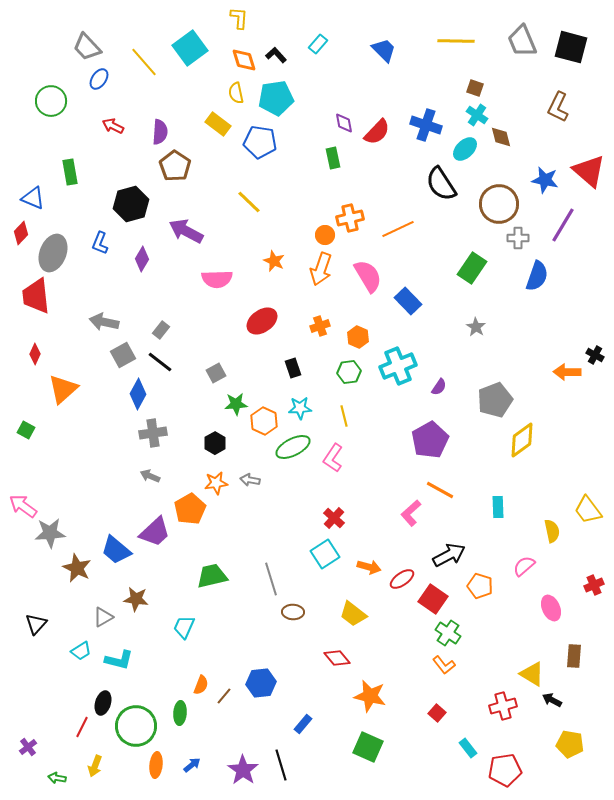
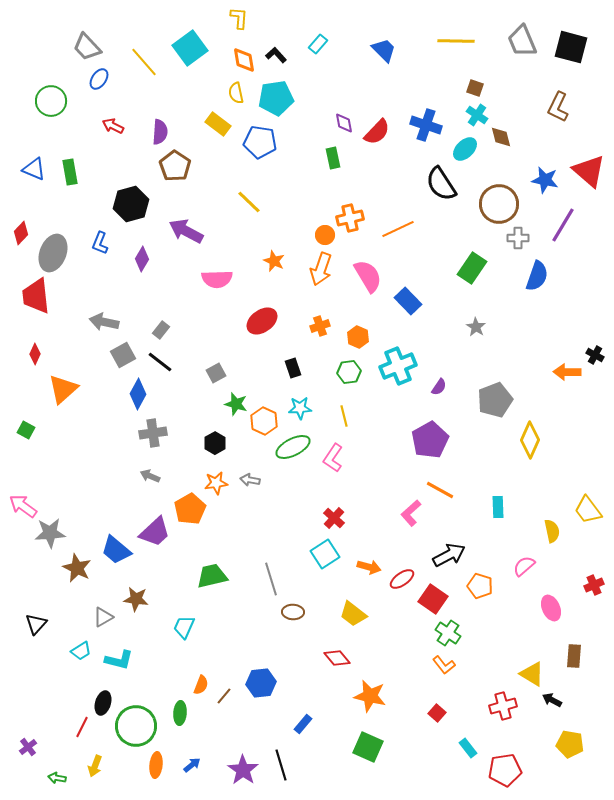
orange diamond at (244, 60): rotated 8 degrees clockwise
blue triangle at (33, 198): moved 1 px right, 29 px up
green star at (236, 404): rotated 20 degrees clockwise
yellow diamond at (522, 440): moved 8 px right; rotated 30 degrees counterclockwise
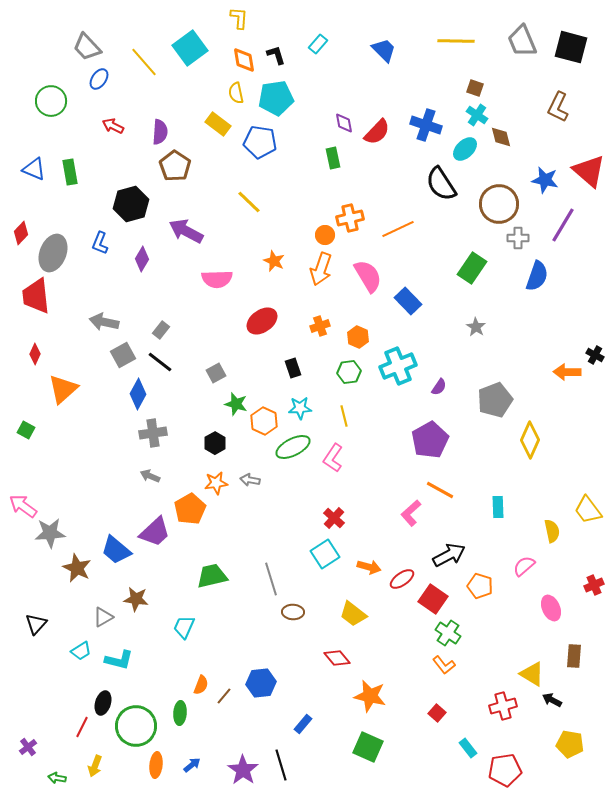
black L-shape at (276, 55): rotated 25 degrees clockwise
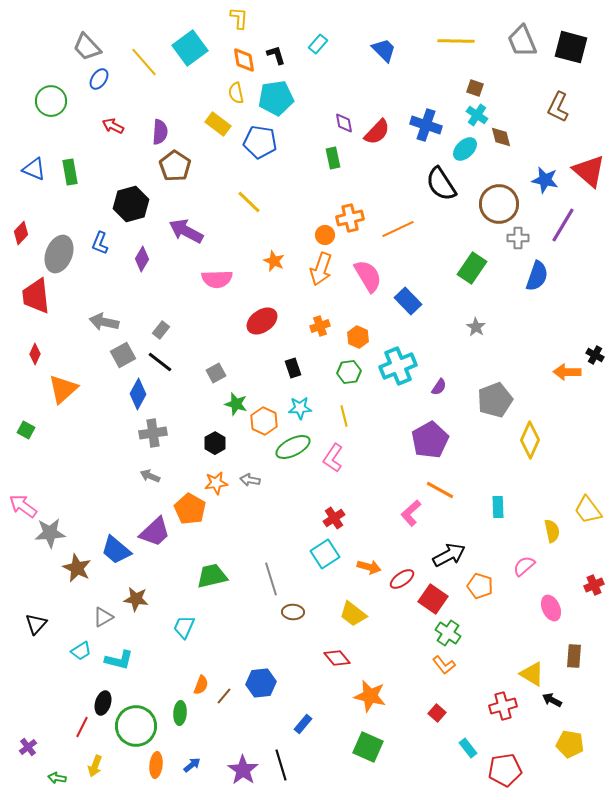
gray ellipse at (53, 253): moved 6 px right, 1 px down
orange pentagon at (190, 509): rotated 12 degrees counterclockwise
red cross at (334, 518): rotated 15 degrees clockwise
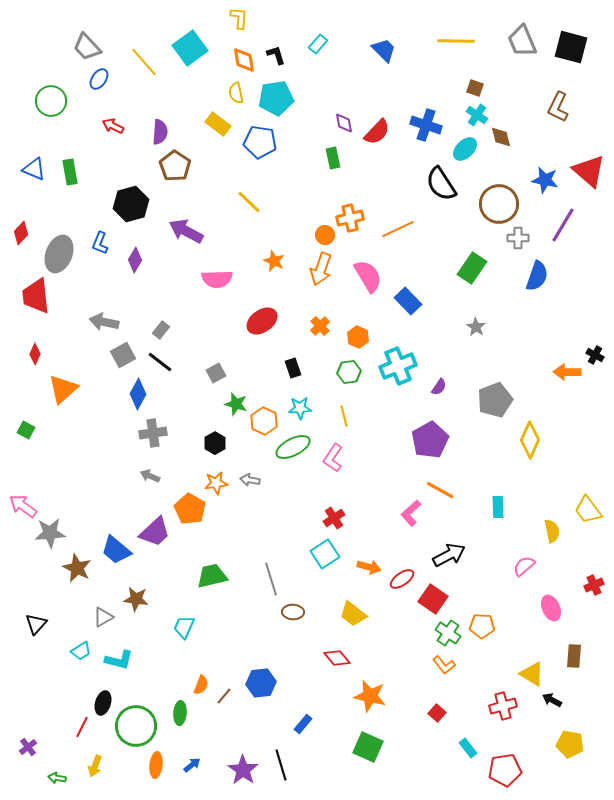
purple diamond at (142, 259): moved 7 px left, 1 px down
orange cross at (320, 326): rotated 24 degrees counterclockwise
orange pentagon at (480, 586): moved 2 px right, 40 px down; rotated 15 degrees counterclockwise
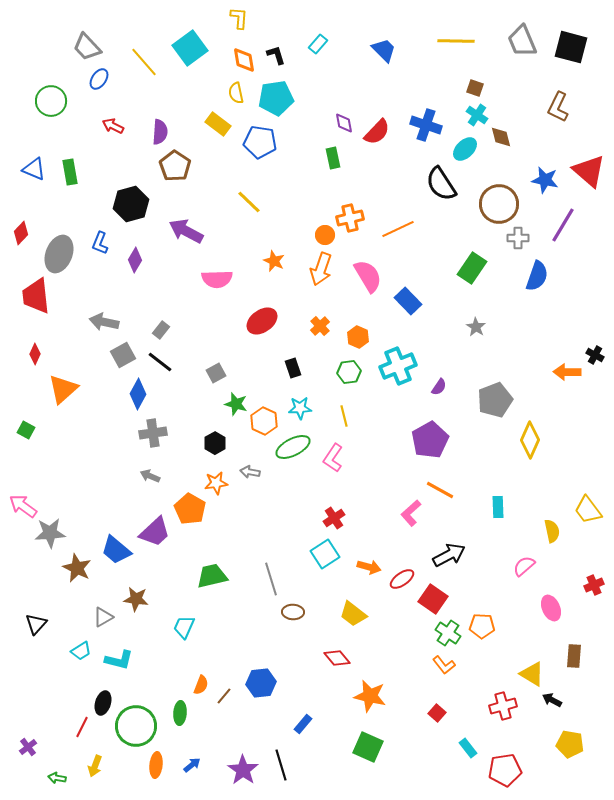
gray arrow at (250, 480): moved 8 px up
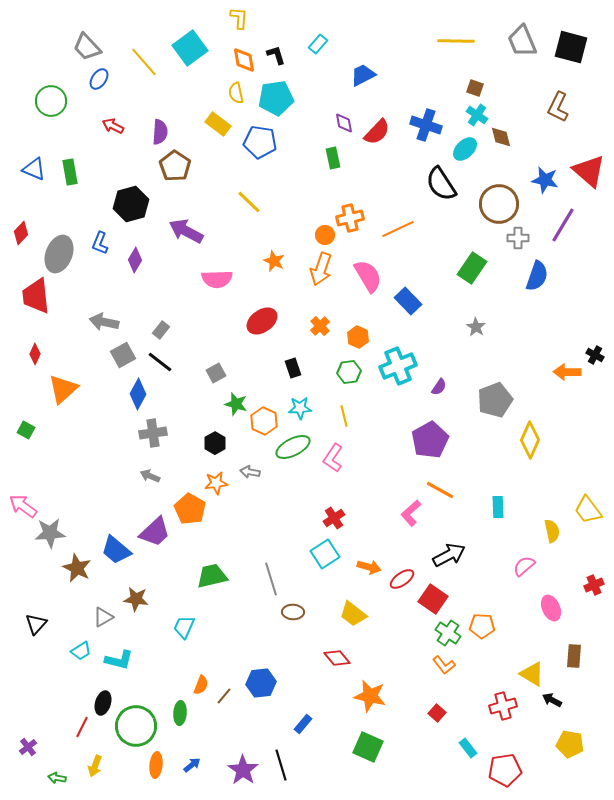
blue trapezoid at (384, 50): moved 21 px left, 25 px down; rotated 72 degrees counterclockwise
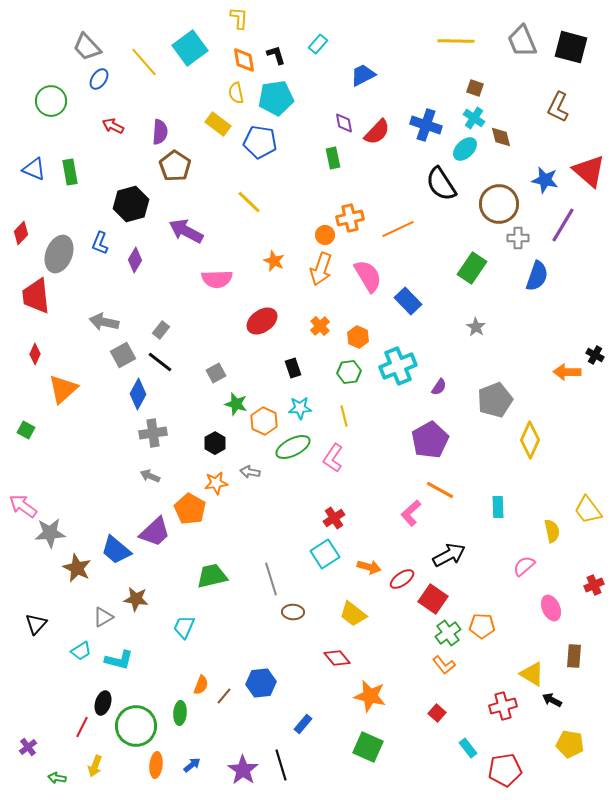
cyan cross at (477, 115): moved 3 px left, 3 px down
green cross at (448, 633): rotated 20 degrees clockwise
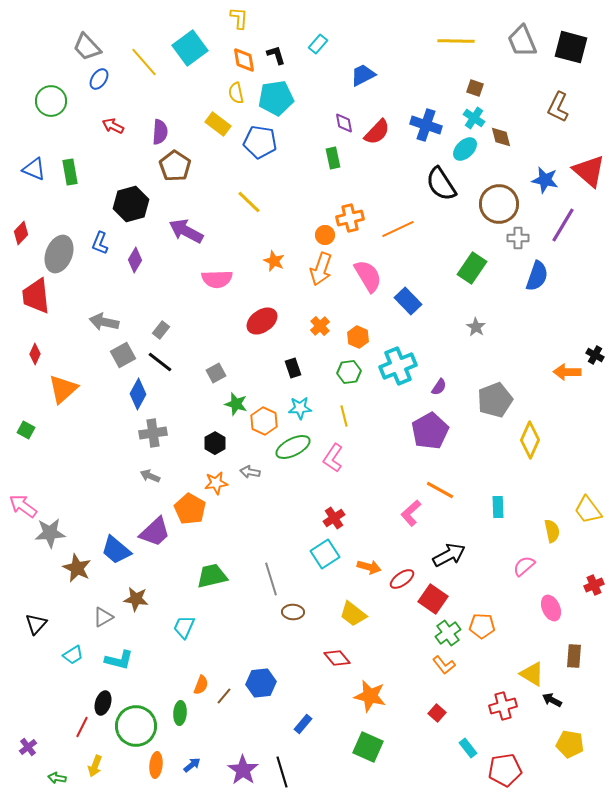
purple pentagon at (430, 440): moved 9 px up
cyan trapezoid at (81, 651): moved 8 px left, 4 px down
black line at (281, 765): moved 1 px right, 7 px down
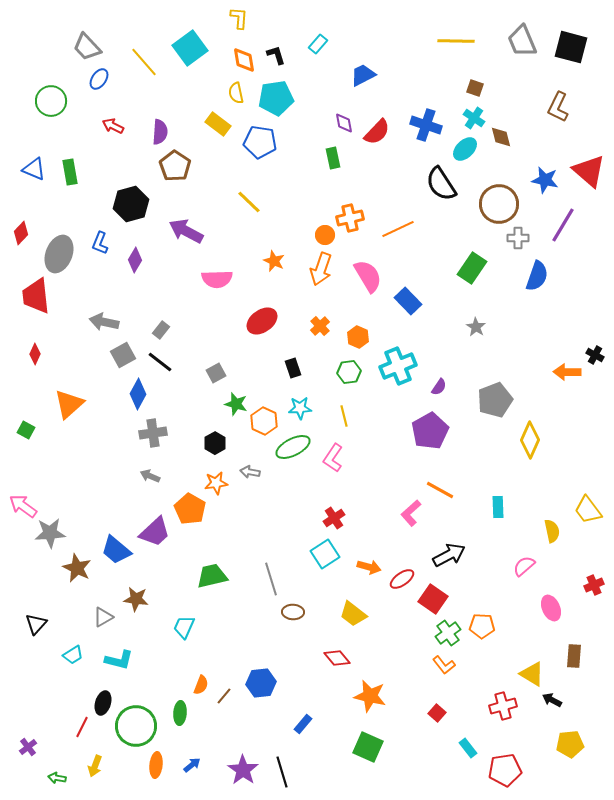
orange triangle at (63, 389): moved 6 px right, 15 px down
yellow pentagon at (570, 744): rotated 16 degrees counterclockwise
